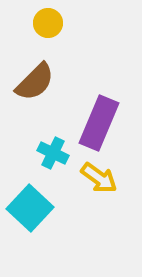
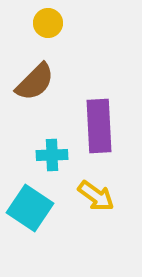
purple rectangle: moved 3 px down; rotated 26 degrees counterclockwise
cyan cross: moved 1 px left, 2 px down; rotated 28 degrees counterclockwise
yellow arrow: moved 3 px left, 18 px down
cyan square: rotated 9 degrees counterclockwise
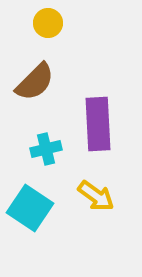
purple rectangle: moved 1 px left, 2 px up
cyan cross: moved 6 px left, 6 px up; rotated 12 degrees counterclockwise
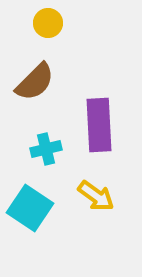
purple rectangle: moved 1 px right, 1 px down
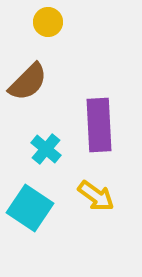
yellow circle: moved 1 px up
brown semicircle: moved 7 px left
cyan cross: rotated 36 degrees counterclockwise
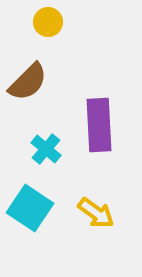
yellow arrow: moved 17 px down
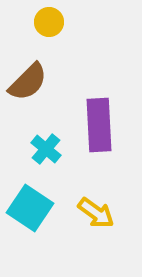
yellow circle: moved 1 px right
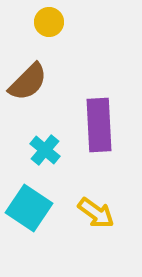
cyan cross: moved 1 px left, 1 px down
cyan square: moved 1 px left
